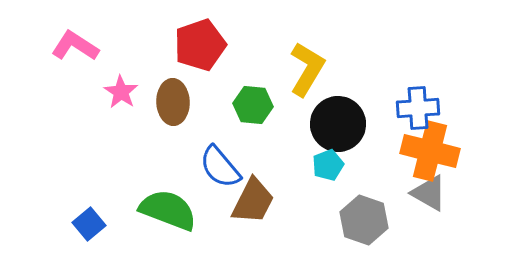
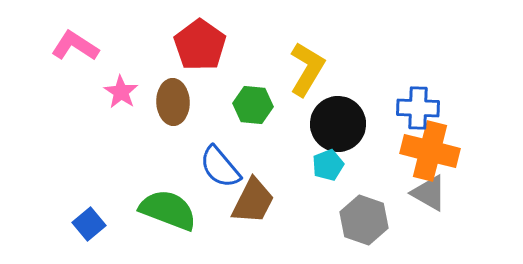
red pentagon: rotated 18 degrees counterclockwise
blue cross: rotated 6 degrees clockwise
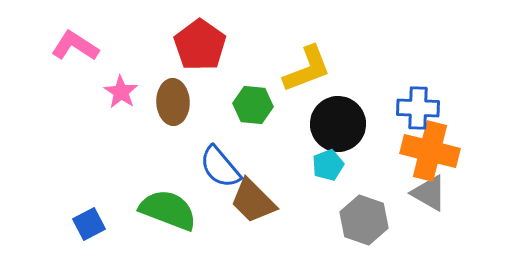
yellow L-shape: rotated 38 degrees clockwise
brown trapezoid: rotated 108 degrees clockwise
blue square: rotated 12 degrees clockwise
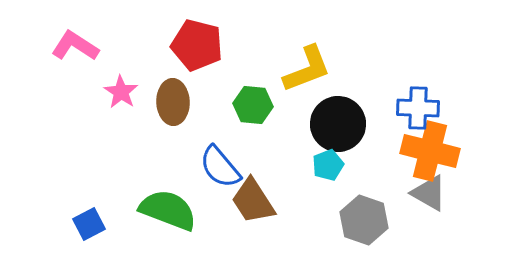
red pentagon: moved 3 px left; rotated 21 degrees counterclockwise
brown trapezoid: rotated 12 degrees clockwise
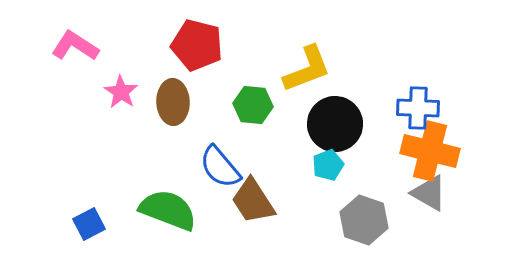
black circle: moved 3 px left
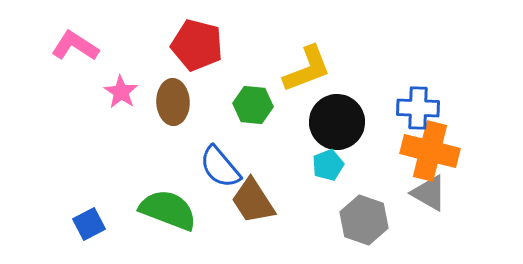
black circle: moved 2 px right, 2 px up
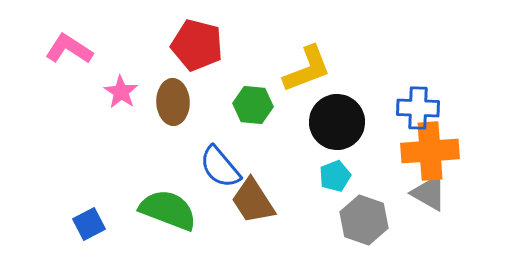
pink L-shape: moved 6 px left, 3 px down
orange cross: rotated 18 degrees counterclockwise
cyan pentagon: moved 7 px right, 11 px down
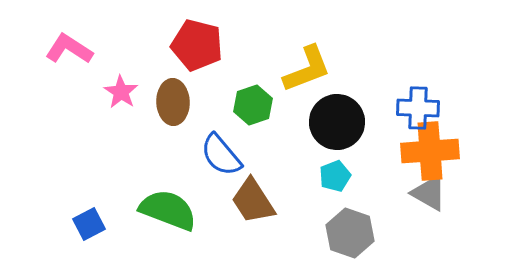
green hexagon: rotated 24 degrees counterclockwise
blue semicircle: moved 1 px right, 12 px up
gray hexagon: moved 14 px left, 13 px down
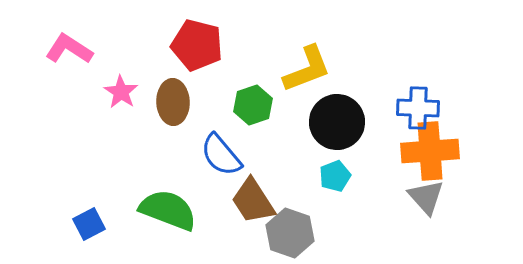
gray triangle: moved 3 px left, 4 px down; rotated 18 degrees clockwise
gray hexagon: moved 60 px left
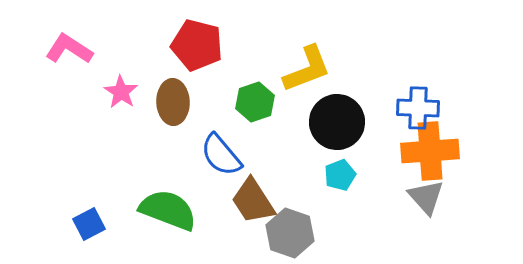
green hexagon: moved 2 px right, 3 px up
cyan pentagon: moved 5 px right, 1 px up
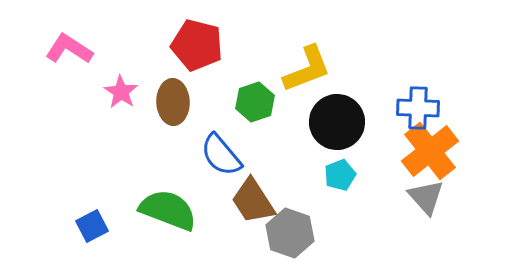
orange cross: rotated 34 degrees counterclockwise
blue square: moved 3 px right, 2 px down
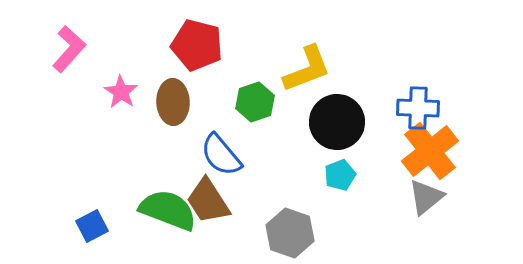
pink L-shape: rotated 99 degrees clockwise
gray triangle: rotated 33 degrees clockwise
brown trapezoid: moved 45 px left
